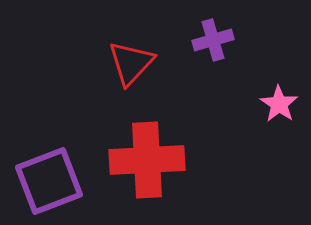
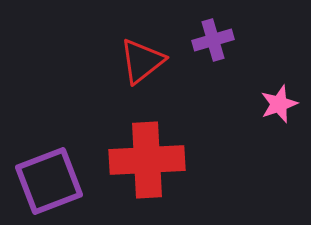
red triangle: moved 11 px right, 2 px up; rotated 9 degrees clockwise
pink star: rotated 18 degrees clockwise
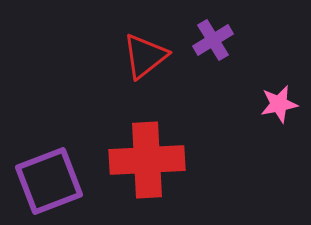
purple cross: rotated 15 degrees counterclockwise
red triangle: moved 3 px right, 5 px up
pink star: rotated 9 degrees clockwise
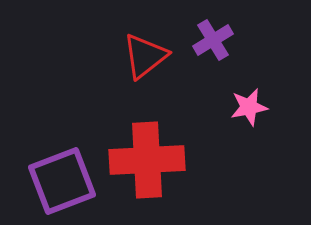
pink star: moved 30 px left, 3 px down
purple square: moved 13 px right
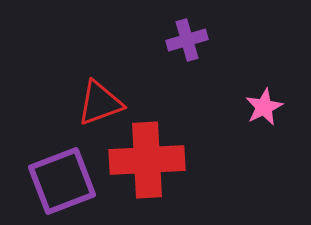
purple cross: moved 26 px left; rotated 15 degrees clockwise
red triangle: moved 45 px left, 47 px down; rotated 18 degrees clockwise
pink star: moved 15 px right; rotated 15 degrees counterclockwise
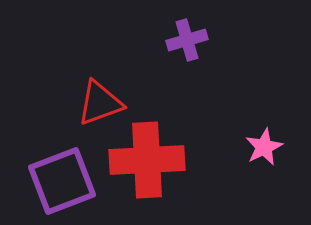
pink star: moved 40 px down
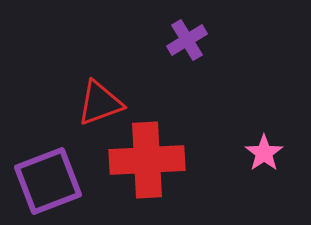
purple cross: rotated 15 degrees counterclockwise
pink star: moved 6 px down; rotated 9 degrees counterclockwise
purple square: moved 14 px left
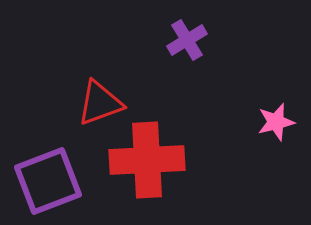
pink star: moved 12 px right, 31 px up; rotated 21 degrees clockwise
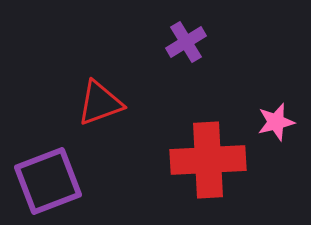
purple cross: moved 1 px left, 2 px down
red cross: moved 61 px right
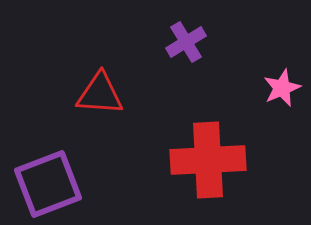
red triangle: moved 9 px up; rotated 24 degrees clockwise
pink star: moved 6 px right, 34 px up; rotated 9 degrees counterclockwise
purple square: moved 3 px down
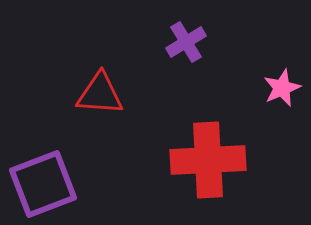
purple square: moved 5 px left
